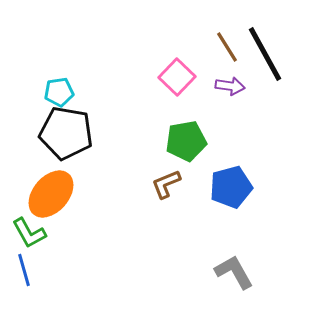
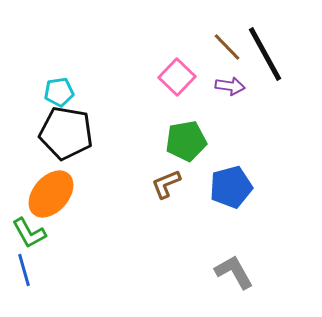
brown line: rotated 12 degrees counterclockwise
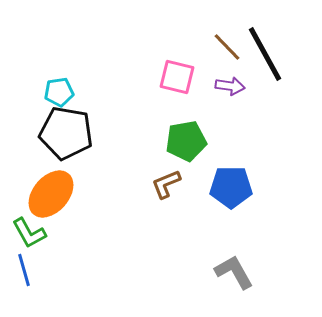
pink square: rotated 30 degrees counterclockwise
blue pentagon: rotated 15 degrees clockwise
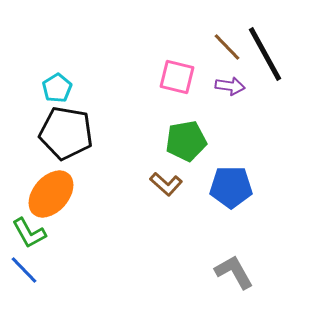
cyan pentagon: moved 2 px left, 4 px up; rotated 24 degrees counterclockwise
brown L-shape: rotated 116 degrees counterclockwise
blue line: rotated 28 degrees counterclockwise
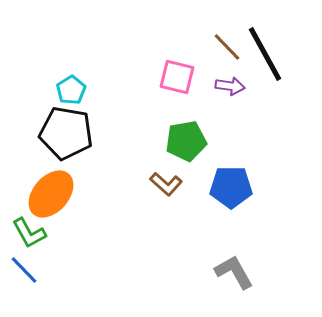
cyan pentagon: moved 14 px right, 2 px down
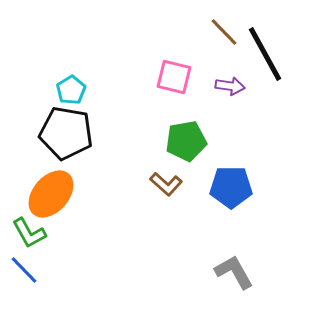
brown line: moved 3 px left, 15 px up
pink square: moved 3 px left
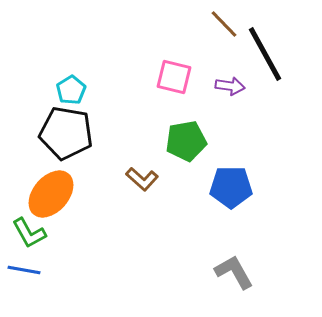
brown line: moved 8 px up
brown L-shape: moved 24 px left, 5 px up
blue line: rotated 36 degrees counterclockwise
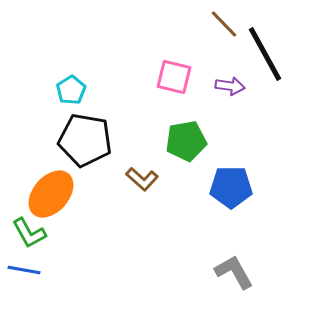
black pentagon: moved 19 px right, 7 px down
